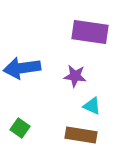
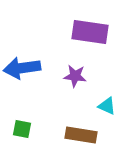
cyan triangle: moved 15 px right
green square: moved 2 px right, 1 px down; rotated 24 degrees counterclockwise
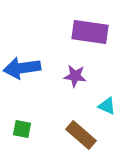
brown rectangle: rotated 32 degrees clockwise
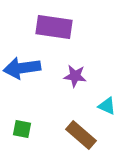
purple rectangle: moved 36 px left, 5 px up
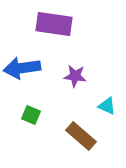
purple rectangle: moved 3 px up
green square: moved 9 px right, 14 px up; rotated 12 degrees clockwise
brown rectangle: moved 1 px down
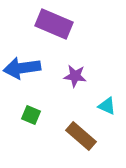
purple rectangle: rotated 15 degrees clockwise
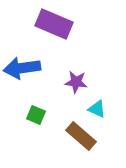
purple star: moved 1 px right, 6 px down
cyan triangle: moved 10 px left, 3 px down
green square: moved 5 px right
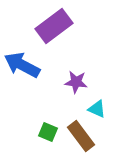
purple rectangle: moved 2 px down; rotated 60 degrees counterclockwise
blue arrow: moved 3 px up; rotated 36 degrees clockwise
green square: moved 12 px right, 17 px down
brown rectangle: rotated 12 degrees clockwise
